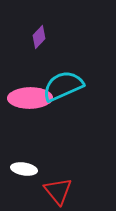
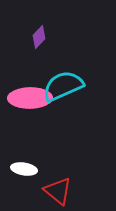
red triangle: rotated 12 degrees counterclockwise
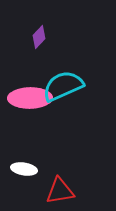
red triangle: moved 2 px right; rotated 48 degrees counterclockwise
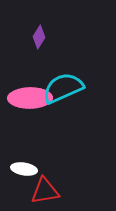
purple diamond: rotated 10 degrees counterclockwise
cyan semicircle: moved 2 px down
red triangle: moved 15 px left
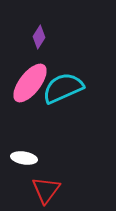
pink ellipse: moved 15 px up; rotated 51 degrees counterclockwise
white ellipse: moved 11 px up
red triangle: moved 1 px right, 1 px up; rotated 44 degrees counterclockwise
